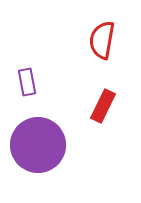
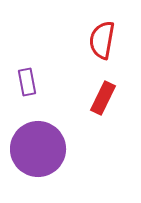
red rectangle: moved 8 px up
purple circle: moved 4 px down
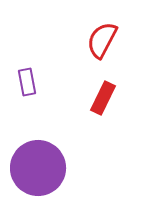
red semicircle: rotated 18 degrees clockwise
purple circle: moved 19 px down
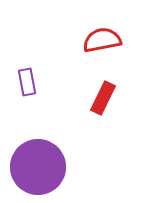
red semicircle: rotated 51 degrees clockwise
purple circle: moved 1 px up
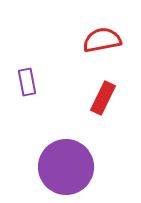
purple circle: moved 28 px right
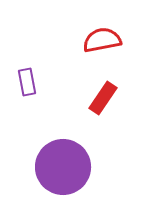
red rectangle: rotated 8 degrees clockwise
purple circle: moved 3 px left
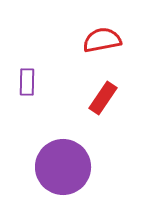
purple rectangle: rotated 12 degrees clockwise
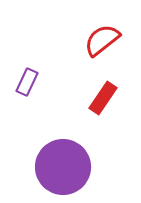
red semicircle: rotated 27 degrees counterclockwise
purple rectangle: rotated 24 degrees clockwise
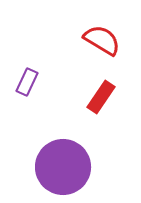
red semicircle: rotated 69 degrees clockwise
red rectangle: moved 2 px left, 1 px up
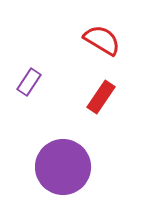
purple rectangle: moved 2 px right; rotated 8 degrees clockwise
